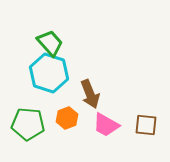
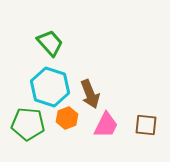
cyan hexagon: moved 1 px right, 14 px down
pink trapezoid: rotated 92 degrees counterclockwise
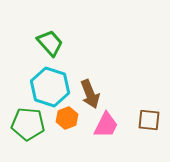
brown square: moved 3 px right, 5 px up
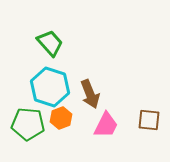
orange hexagon: moved 6 px left
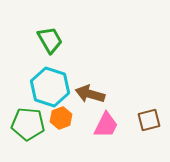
green trapezoid: moved 3 px up; rotated 12 degrees clockwise
brown arrow: rotated 128 degrees clockwise
brown square: rotated 20 degrees counterclockwise
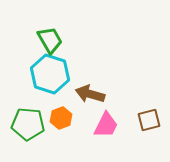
cyan hexagon: moved 13 px up
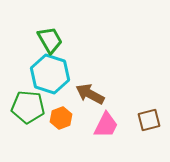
brown arrow: rotated 12 degrees clockwise
green pentagon: moved 17 px up
